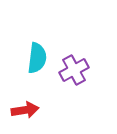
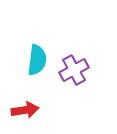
cyan semicircle: moved 2 px down
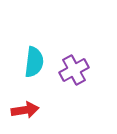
cyan semicircle: moved 3 px left, 2 px down
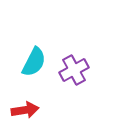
cyan semicircle: rotated 20 degrees clockwise
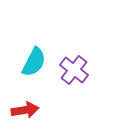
purple cross: rotated 24 degrees counterclockwise
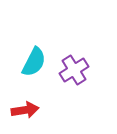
purple cross: rotated 20 degrees clockwise
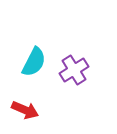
red arrow: rotated 32 degrees clockwise
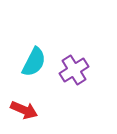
red arrow: moved 1 px left
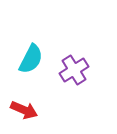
cyan semicircle: moved 3 px left, 3 px up
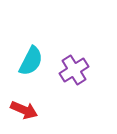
cyan semicircle: moved 2 px down
